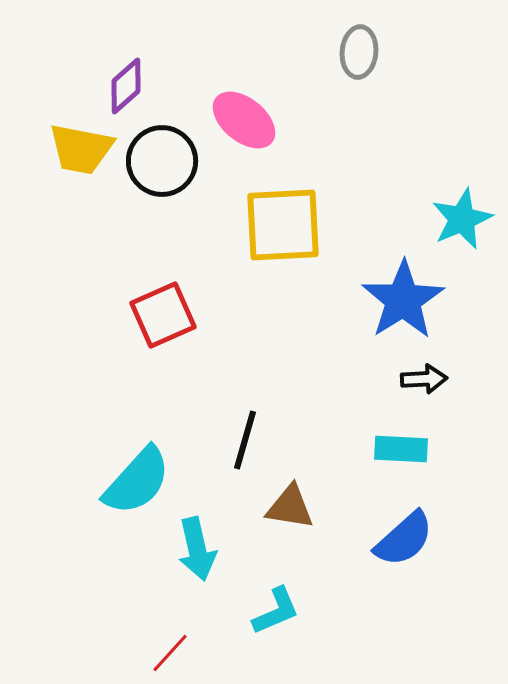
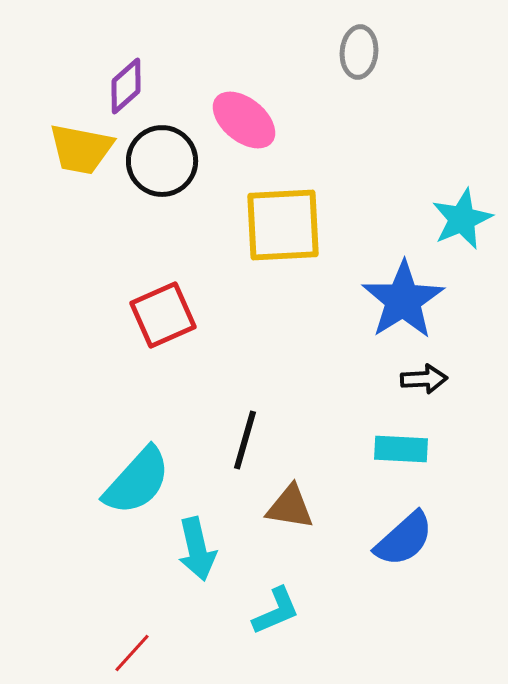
red line: moved 38 px left
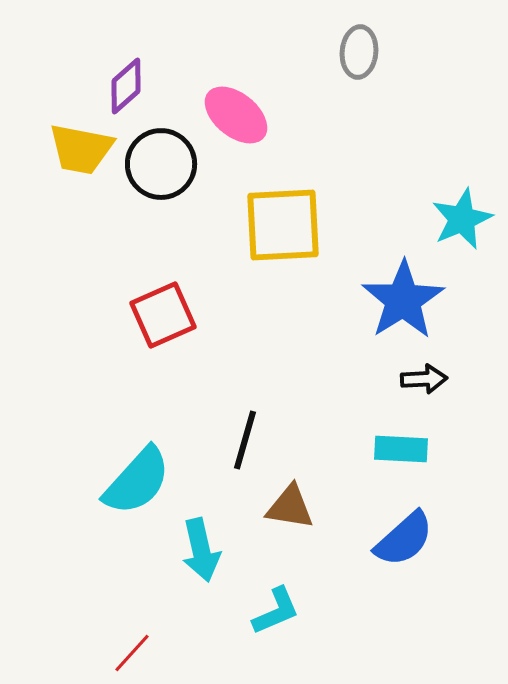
pink ellipse: moved 8 px left, 5 px up
black circle: moved 1 px left, 3 px down
cyan arrow: moved 4 px right, 1 px down
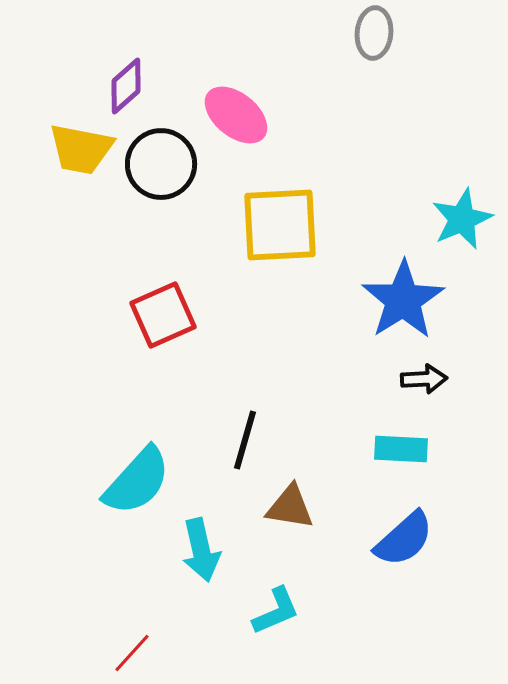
gray ellipse: moved 15 px right, 19 px up
yellow square: moved 3 px left
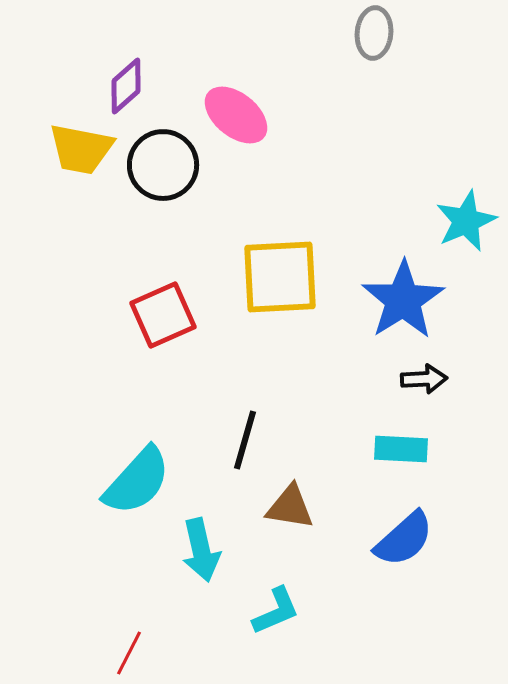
black circle: moved 2 px right, 1 px down
cyan star: moved 4 px right, 2 px down
yellow square: moved 52 px down
red line: moved 3 px left; rotated 15 degrees counterclockwise
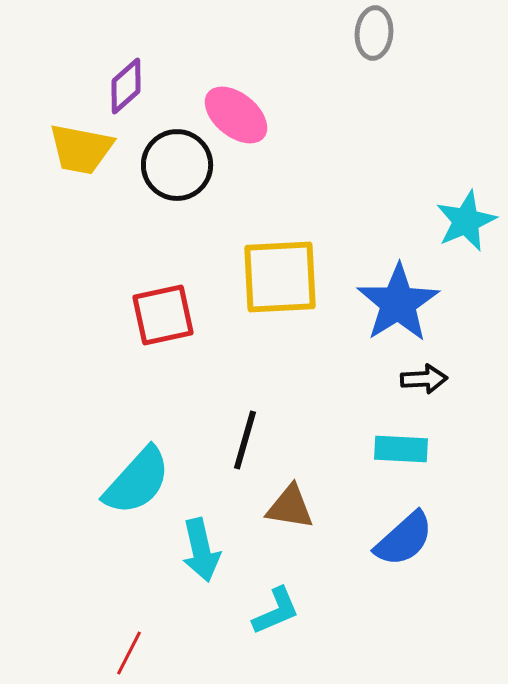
black circle: moved 14 px right
blue star: moved 5 px left, 3 px down
red square: rotated 12 degrees clockwise
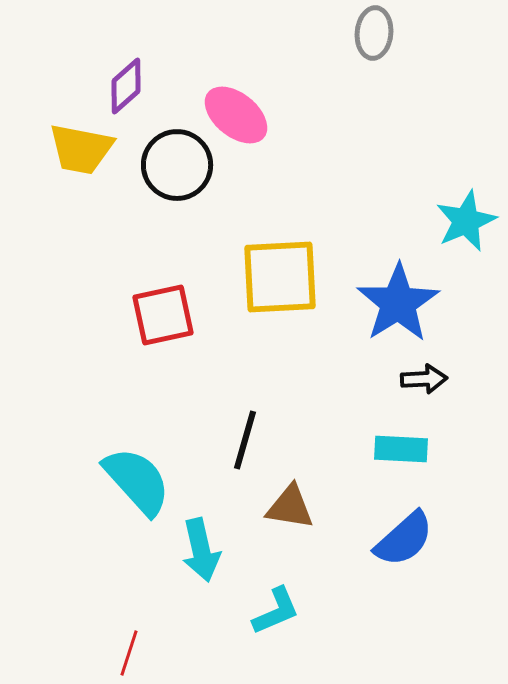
cyan semicircle: rotated 84 degrees counterclockwise
red line: rotated 9 degrees counterclockwise
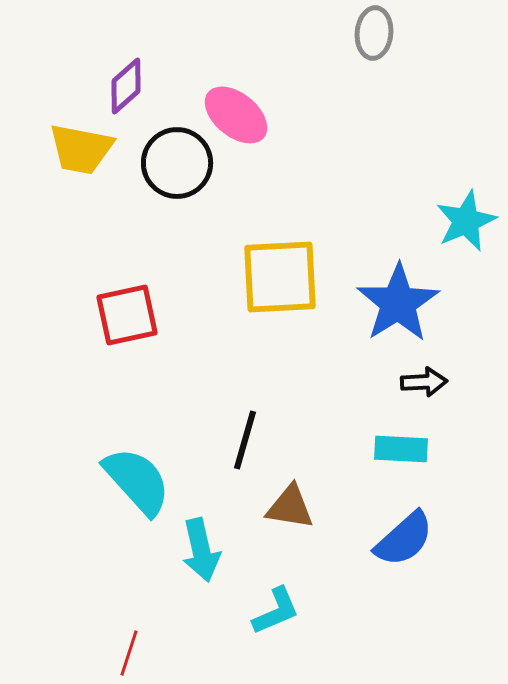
black circle: moved 2 px up
red square: moved 36 px left
black arrow: moved 3 px down
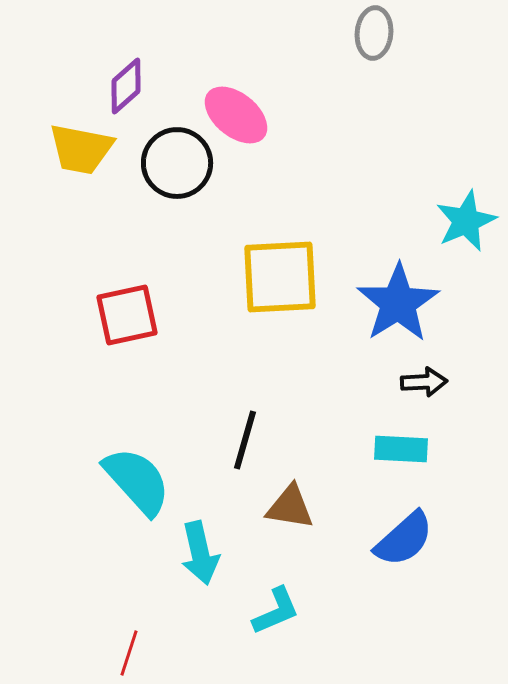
cyan arrow: moved 1 px left, 3 px down
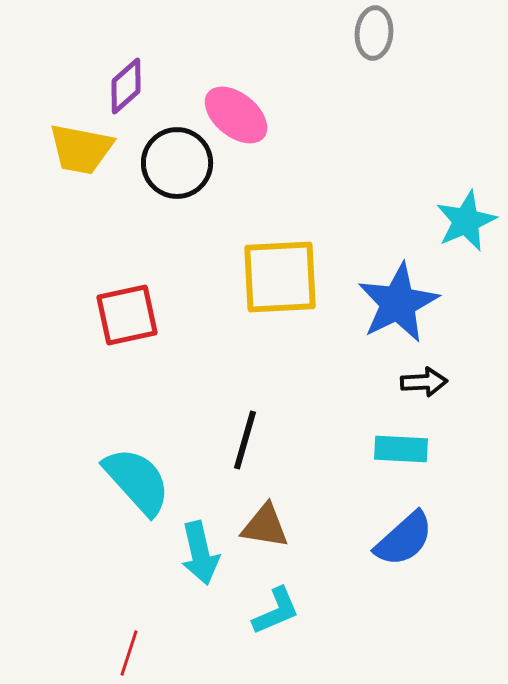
blue star: rotated 6 degrees clockwise
brown triangle: moved 25 px left, 19 px down
